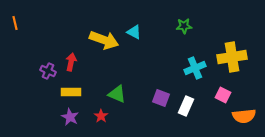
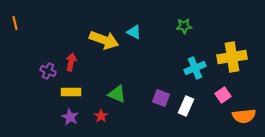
pink square: rotated 28 degrees clockwise
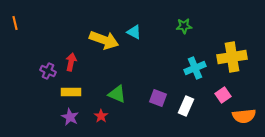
purple square: moved 3 px left
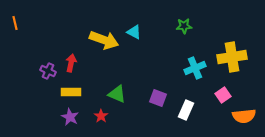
red arrow: moved 1 px down
white rectangle: moved 4 px down
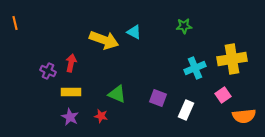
yellow cross: moved 2 px down
red star: rotated 24 degrees counterclockwise
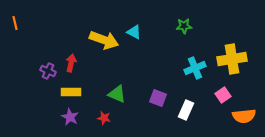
red star: moved 3 px right, 2 px down
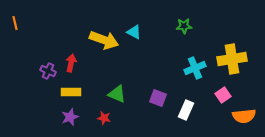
purple star: rotated 24 degrees clockwise
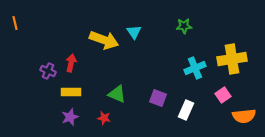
cyan triangle: rotated 28 degrees clockwise
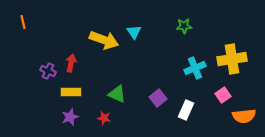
orange line: moved 8 px right, 1 px up
purple square: rotated 30 degrees clockwise
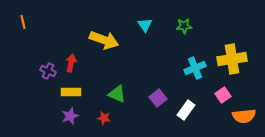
cyan triangle: moved 11 px right, 7 px up
white rectangle: rotated 12 degrees clockwise
purple star: moved 1 px up
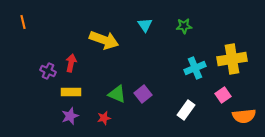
purple square: moved 15 px left, 4 px up
red star: rotated 24 degrees counterclockwise
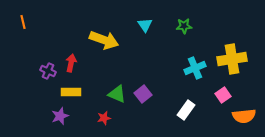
purple star: moved 10 px left
